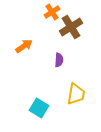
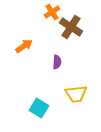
brown cross: rotated 25 degrees counterclockwise
purple semicircle: moved 2 px left, 2 px down
yellow trapezoid: rotated 75 degrees clockwise
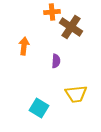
orange cross: rotated 28 degrees clockwise
orange arrow: rotated 48 degrees counterclockwise
purple semicircle: moved 1 px left, 1 px up
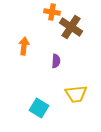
orange cross: rotated 14 degrees clockwise
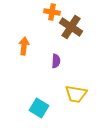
yellow trapezoid: rotated 15 degrees clockwise
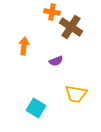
purple semicircle: rotated 64 degrees clockwise
cyan square: moved 3 px left
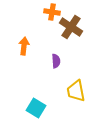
purple semicircle: rotated 72 degrees counterclockwise
yellow trapezoid: moved 3 px up; rotated 70 degrees clockwise
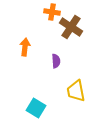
orange arrow: moved 1 px right, 1 px down
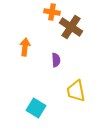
purple semicircle: moved 1 px up
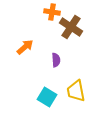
orange arrow: rotated 42 degrees clockwise
cyan square: moved 11 px right, 11 px up
